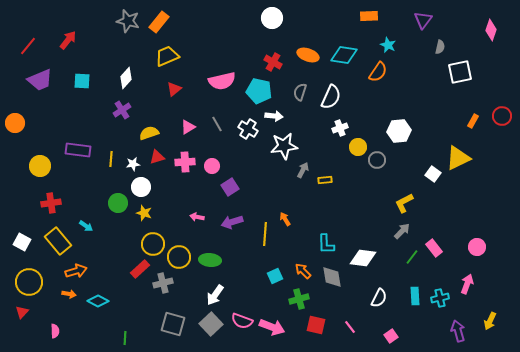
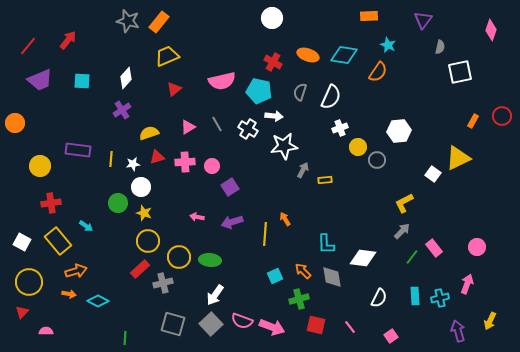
yellow circle at (153, 244): moved 5 px left, 3 px up
pink semicircle at (55, 331): moved 9 px left; rotated 88 degrees counterclockwise
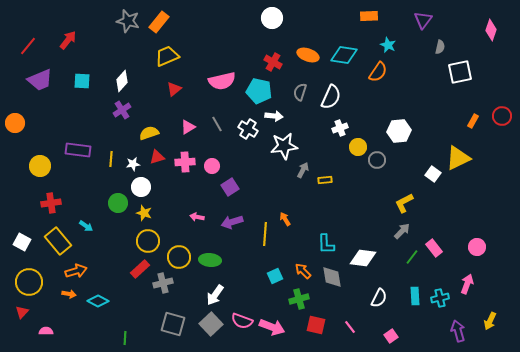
white diamond at (126, 78): moved 4 px left, 3 px down
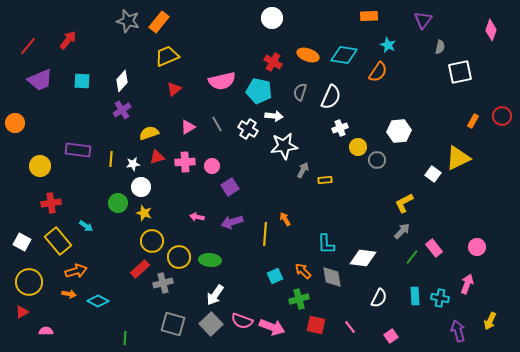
yellow circle at (148, 241): moved 4 px right
cyan cross at (440, 298): rotated 24 degrees clockwise
red triangle at (22, 312): rotated 16 degrees clockwise
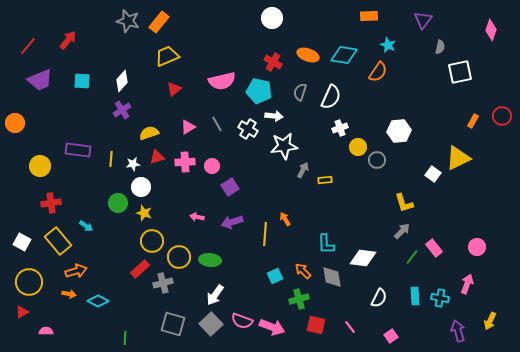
yellow L-shape at (404, 203): rotated 80 degrees counterclockwise
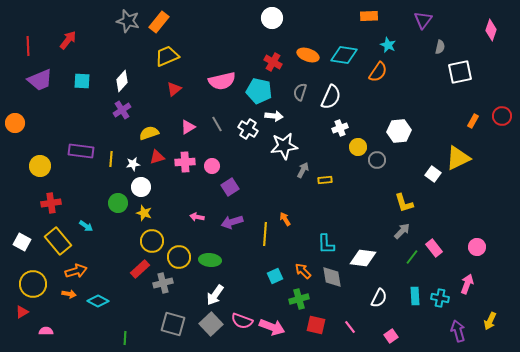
red line at (28, 46): rotated 42 degrees counterclockwise
purple rectangle at (78, 150): moved 3 px right, 1 px down
yellow circle at (29, 282): moved 4 px right, 2 px down
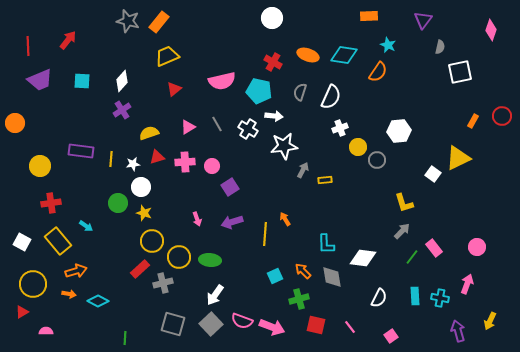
pink arrow at (197, 217): moved 2 px down; rotated 120 degrees counterclockwise
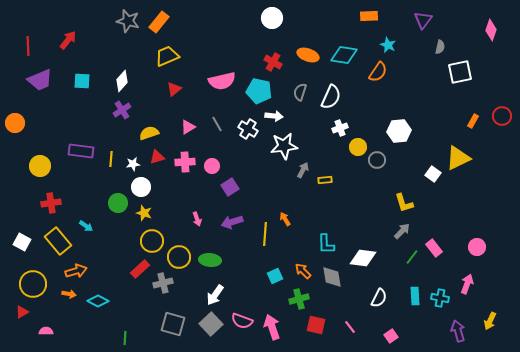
pink arrow at (272, 327): rotated 130 degrees counterclockwise
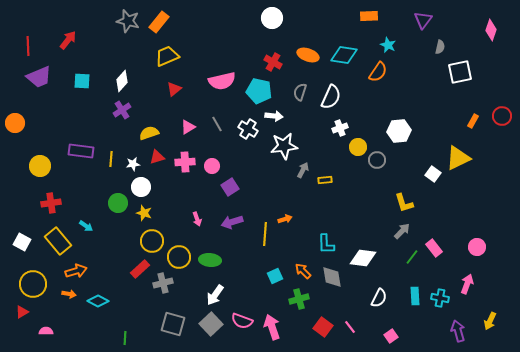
purple trapezoid at (40, 80): moved 1 px left, 3 px up
orange arrow at (285, 219): rotated 104 degrees clockwise
red square at (316, 325): moved 7 px right, 2 px down; rotated 24 degrees clockwise
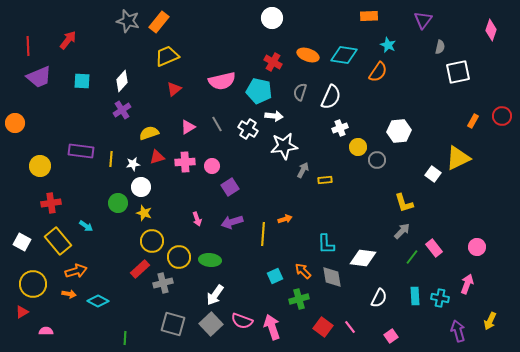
white square at (460, 72): moved 2 px left
yellow line at (265, 234): moved 2 px left
